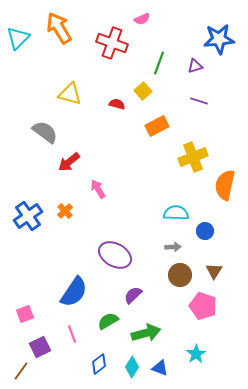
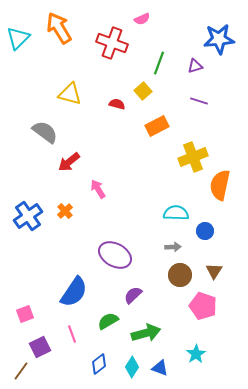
orange semicircle: moved 5 px left
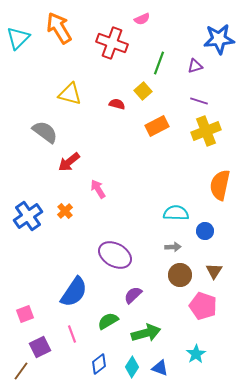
yellow cross: moved 13 px right, 26 px up
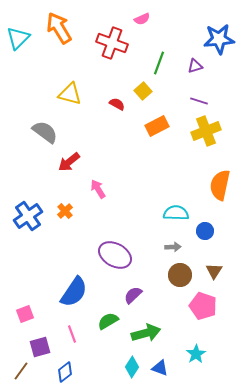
red semicircle: rotated 14 degrees clockwise
purple square: rotated 10 degrees clockwise
blue diamond: moved 34 px left, 8 px down
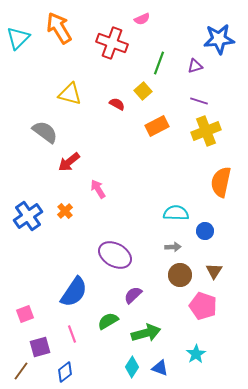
orange semicircle: moved 1 px right, 3 px up
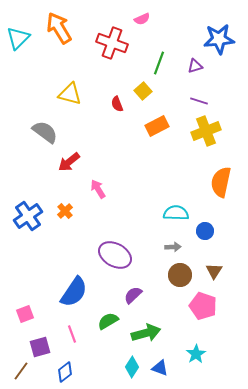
red semicircle: rotated 140 degrees counterclockwise
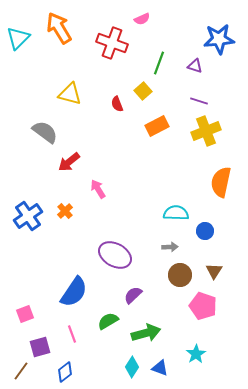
purple triangle: rotated 35 degrees clockwise
gray arrow: moved 3 px left
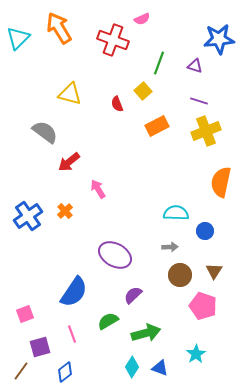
red cross: moved 1 px right, 3 px up
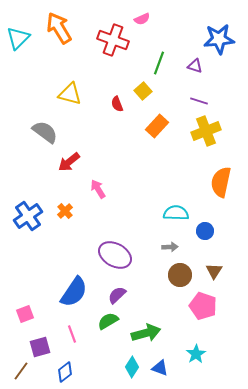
orange rectangle: rotated 20 degrees counterclockwise
purple semicircle: moved 16 px left
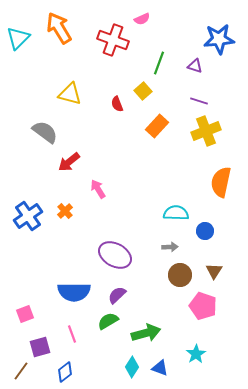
blue semicircle: rotated 56 degrees clockwise
